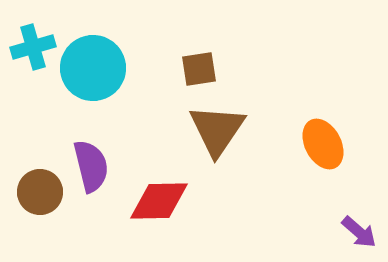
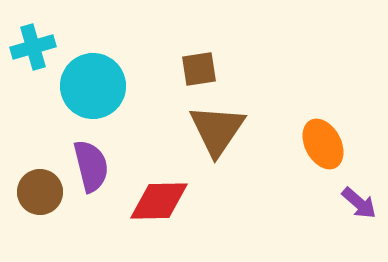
cyan circle: moved 18 px down
purple arrow: moved 29 px up
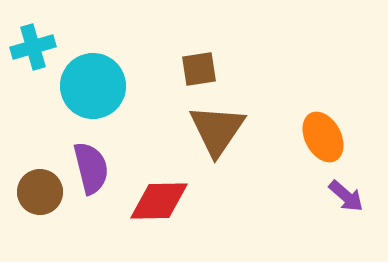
orange ellipse: moved 7 px up
purple semicircle: moved 2 px down
purple arrow: moved 13 px left, 7 px up
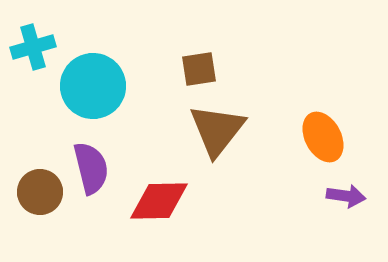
brown triangle: rotated 4 degrees clockwise
purple arrow: rotated 33 degrees counterclockwise
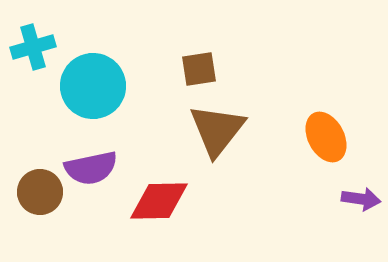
orange ellipse: moved 3 px right
purple semicircle: rotated 92 degrees clockwise
purple arrow: moved 15 px right, 3 px down
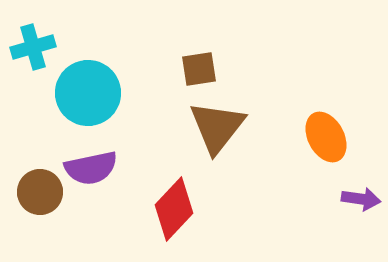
cyan circle: moved 5 px left, 7 px down
brown triangle: moved 3 px up
red diamond: moved 15 px right, 8 px down; rotated 46 degrees counterclockwise
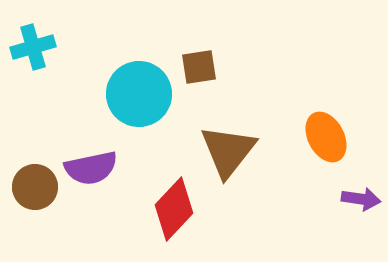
brown square: moved 2 px up
cyan circle: moved 51 px right, 1 px down
brown triangle: moved 11 px right, 24 px down
brown circle: moved 5 px left, 5 px up
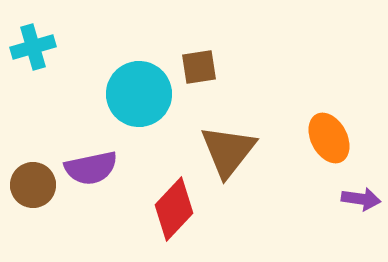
orange ellipse: moved 3 px right, 1 px down
brown circle: moved 2 px left, 2 px up
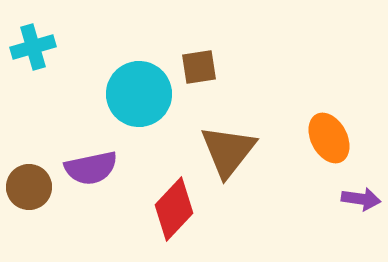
brown circle: moved 4 px left, 2 px down
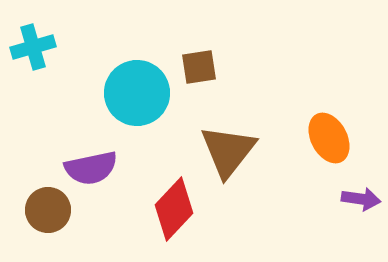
cyan circle: moved 2 px left, 1 px up
brown circle: moved 19 px right, 23 px down
